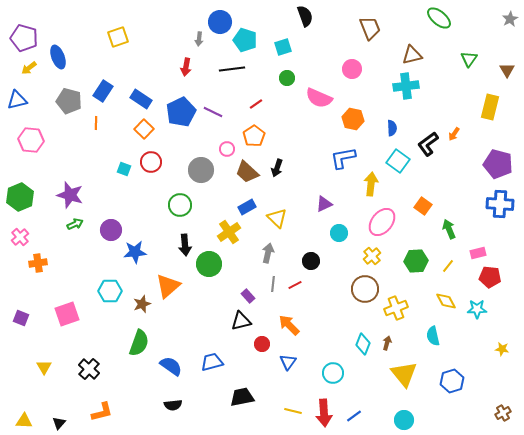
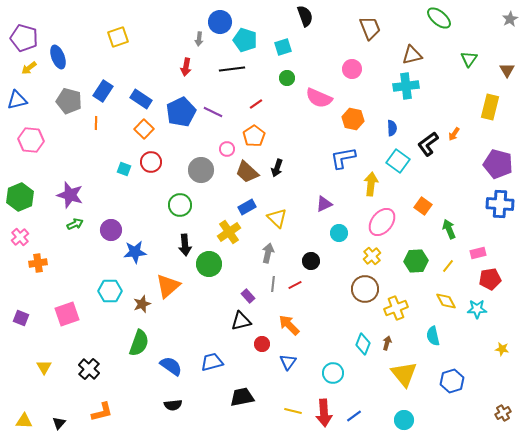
red pentagon at (490, 277): moved 2 px down; rotated 15 degrees counterclockwise
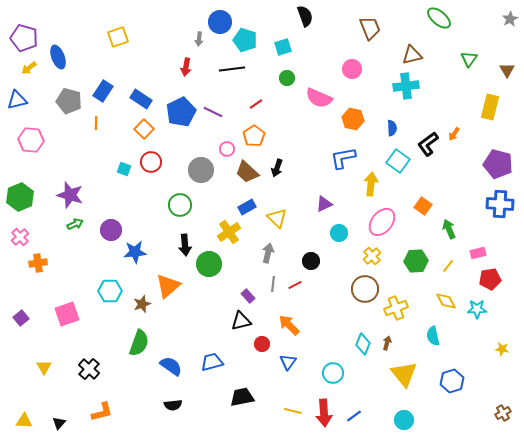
purple square at (21, 318): rotated 28 degrees clockwise
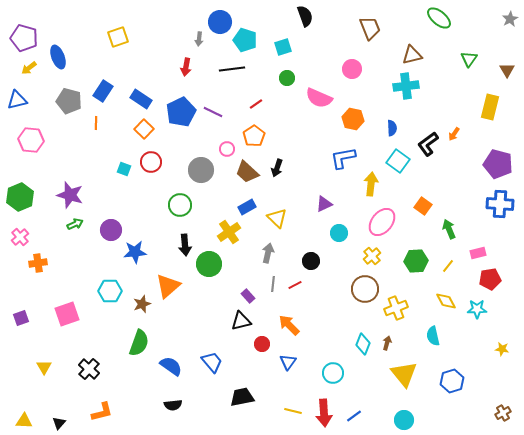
purple square at (21, 318): rotated 21 degrees clockwise
blue trapezoid at (212, 362): rotated 65 degrees clockwise
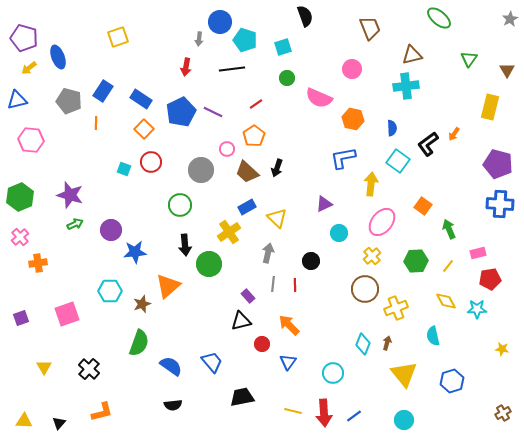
red line at (295, 285): rotated 64 degrees counterclockwise
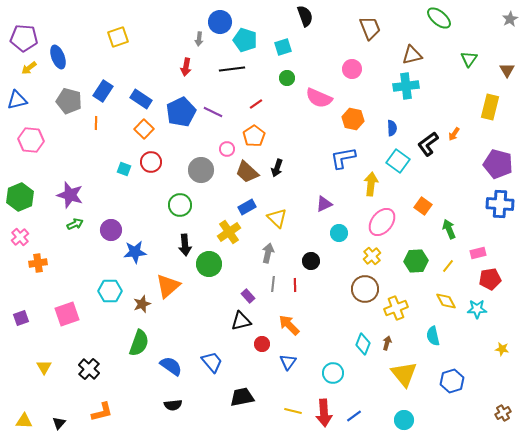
purple pentagon at (24, 38): rotated 12 degrees counterclockwise
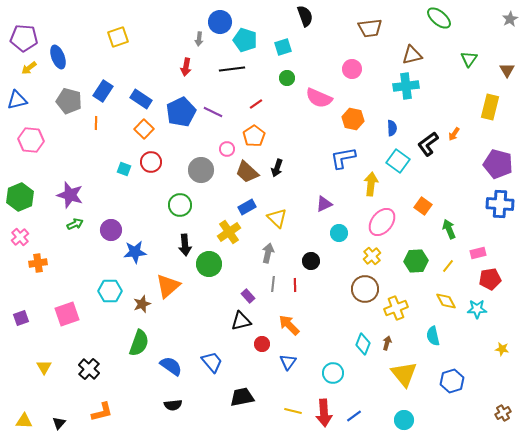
brown trapezoid at (370, 28): rotated 105 degrees clockwise
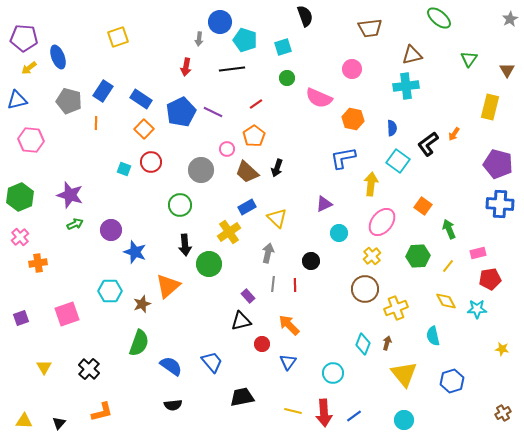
blue star at (135, 252): rotated 25 degrees clockwise
green hexagon at (416, 261): moved 2 px right, 5 px up
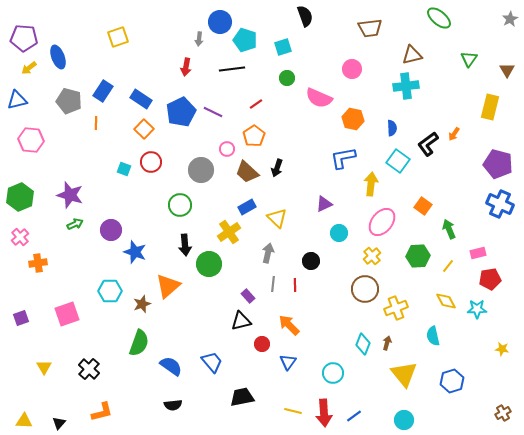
blue cross at (500, 204): rotated 20 degrees clockwise
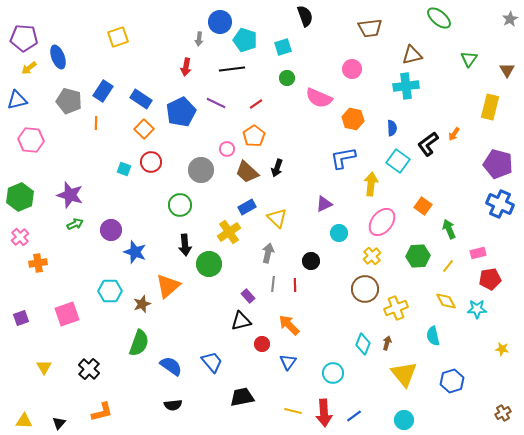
purple line at (213, 112): moved 3 px right, 9 px up
